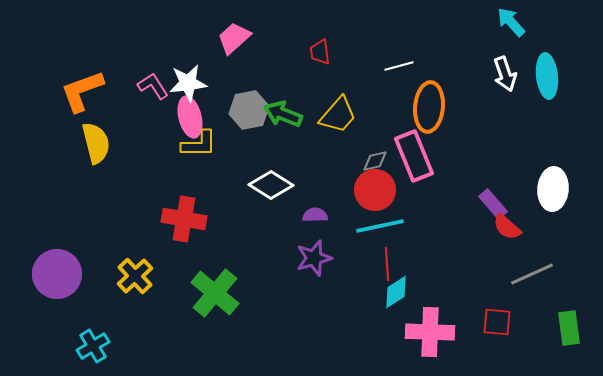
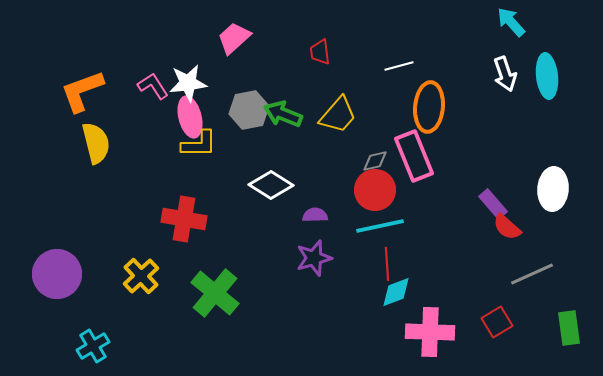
yellow cross: moved 6 px right
cyan diamond: rotated 12 degrees clockwise
red square: rotated 36 degrees counterclockwise
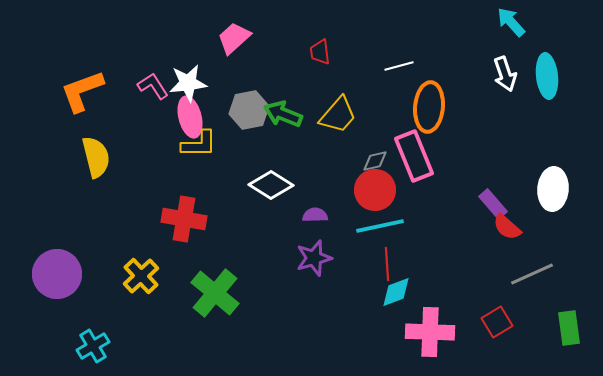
yellow semicircle: moved 14 px down
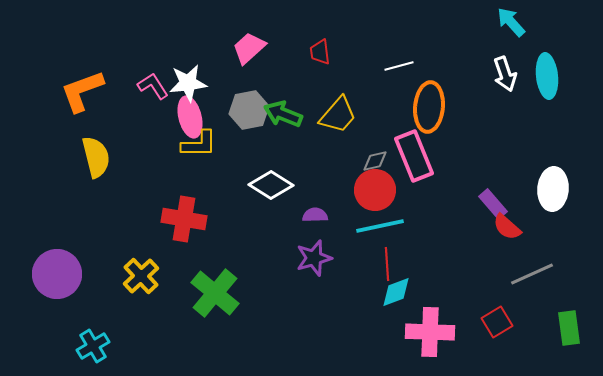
pink trapezoid: moved 15 px right, 10 px down
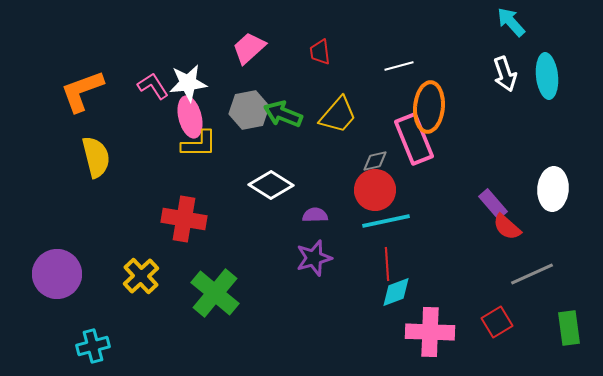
pink rectangle: moved 17 px up
cyan line: moved 6 px right, 5 px up
cyan cross: rotated 16 degrees clockwise
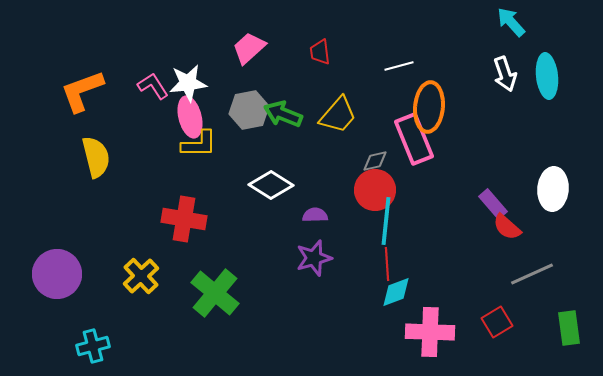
cyan line: rotated 72 degrees counterclockwise
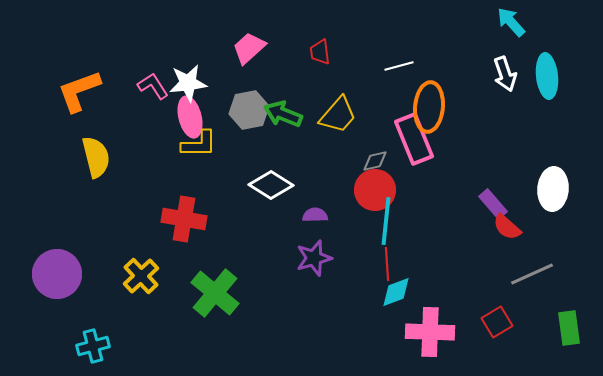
orange L-shape: moved 3 px left
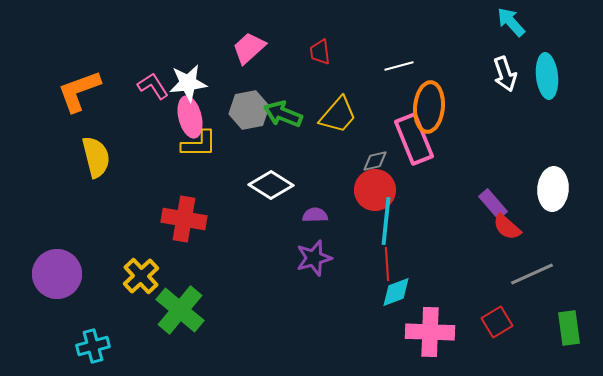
green cross: moved 35 px left, 17 px down
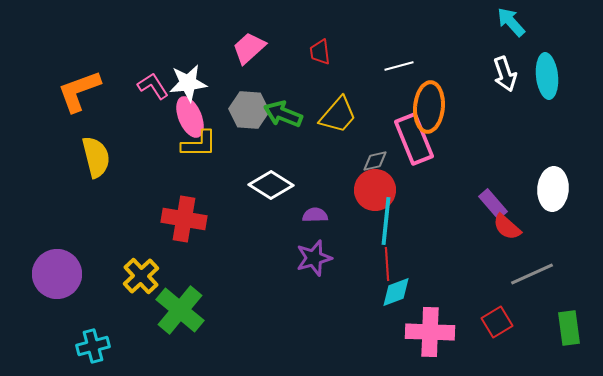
gray hexagon: rotated 15 degrees clockwise
pink ellipse: rotated 9 degrees counterclockwise
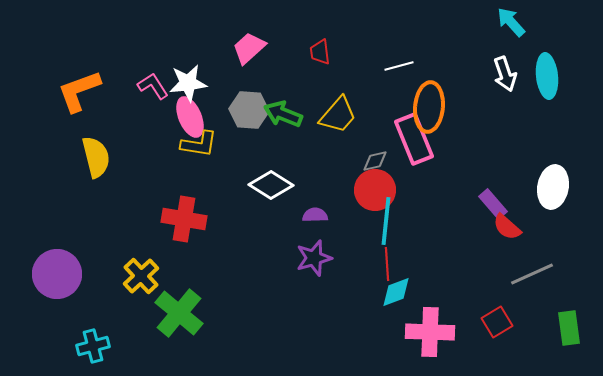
yellow L-shape: rotated 9 degrees clockwise
white ellipse: moved 2 px up; rotated 6 degrees clockwise
green cross: moved 1 px left, 3 px down
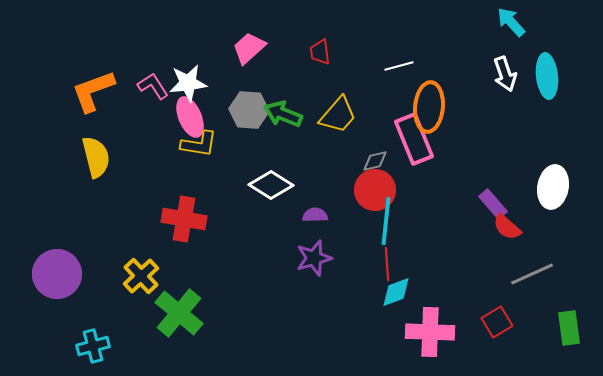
orange L-shape: moved 14 px right
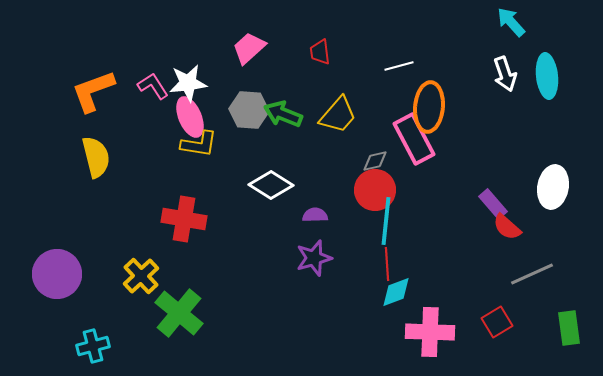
pink rectangle: rotated 6 degrees counterclockwise
